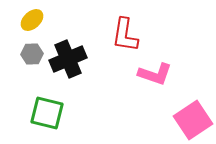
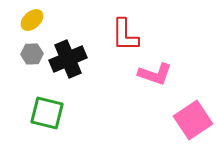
red L-shape: rotated 9 degrees counterclockwise
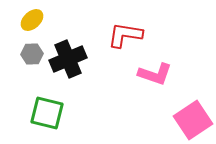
red L-shape: rotated 99 degrees clockwise
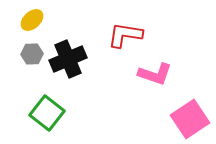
green square: rotated 24 degrees clockwise
pink square: moved 3 px left, 1 px up
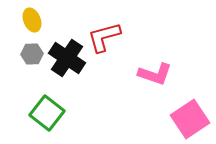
yellow ellipse: rotated 70 degrees counterclockwise
red L-shape: moved 21 px left, 2 px down; rotated 24 degrees counterclockwise
black cross: moved 1 px left, 1 px up; rotated 33 degrees counterclockwise
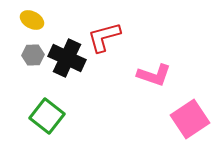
yellow ellipse: rotated 40 degrees counterclockwise
gray hexagon: moved 1 px right, 1 px down
black cross: rotated 9 degrees counterclockwise
pink L-shape: moved 1 px left, 1 px down
green square: moved 3 px down
